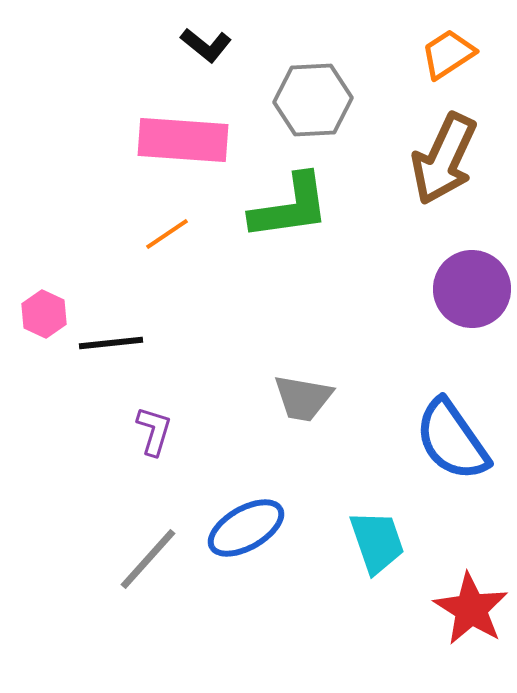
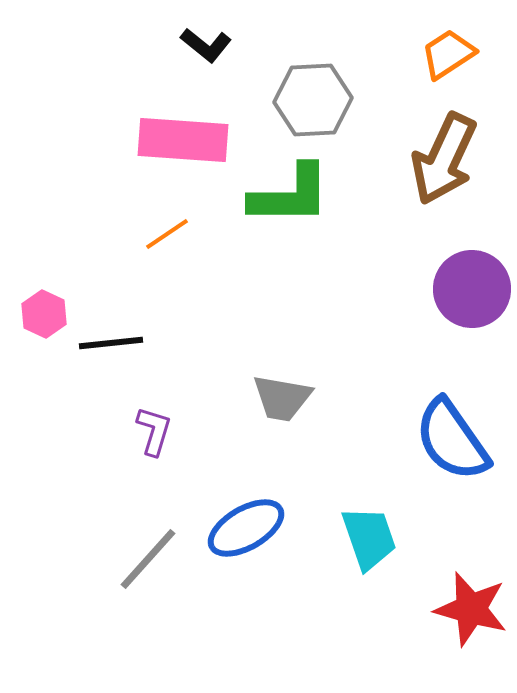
green L-shape: moved 12 px up; rotated 8 degrees clockwise
gray trapezoid: moved 21 px left
cyan trapezoid: moved 8 px left, 4 px up
red star: rotated 16 degrees counterclockwise
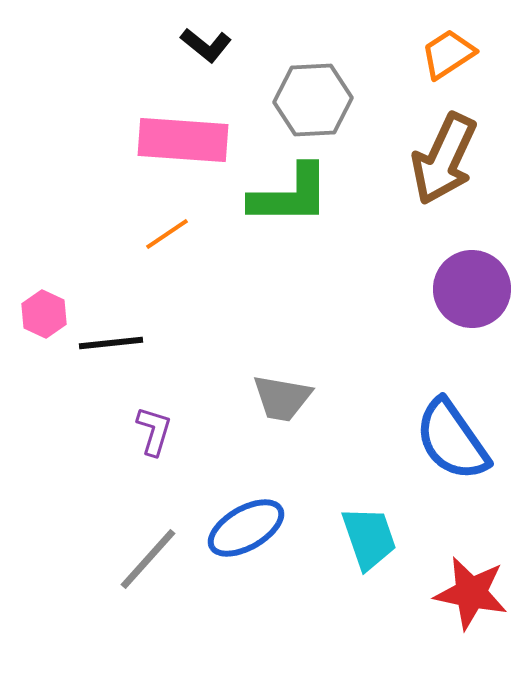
red star: moved 16 px up; rotated 4 degrees counterclockwise
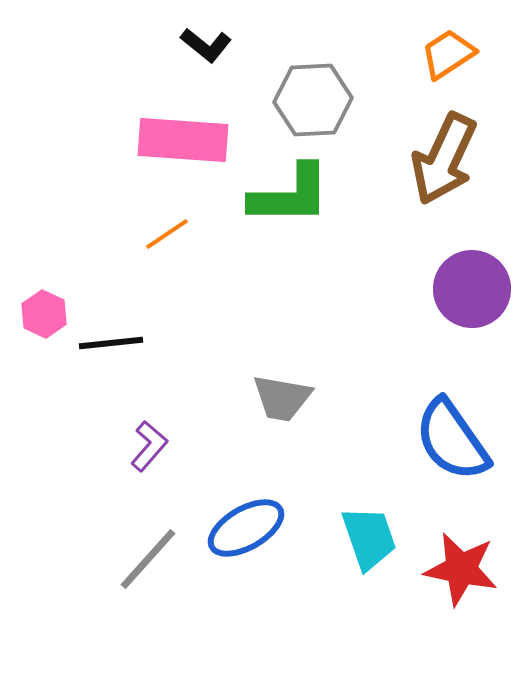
purple L-shape: moved 5 px left, 15 px down; rotated 24 degrees clockwise
red star: moved 10 px left, 24 px up
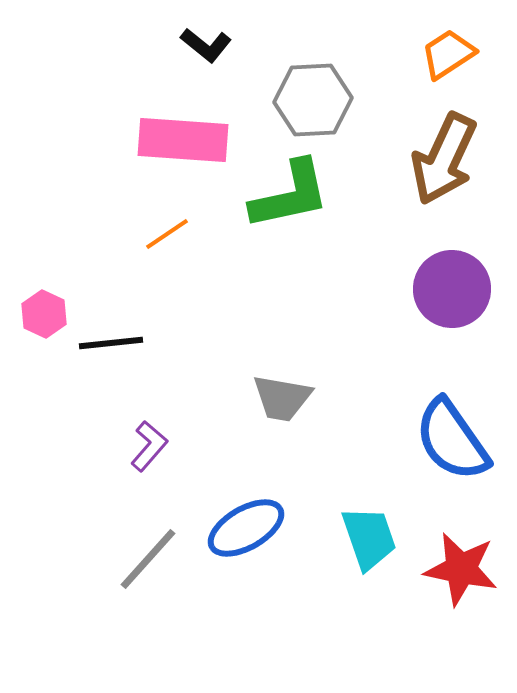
green L-shape: rotated 12 degrees counterclockwise
purple circle: moved 20 px left
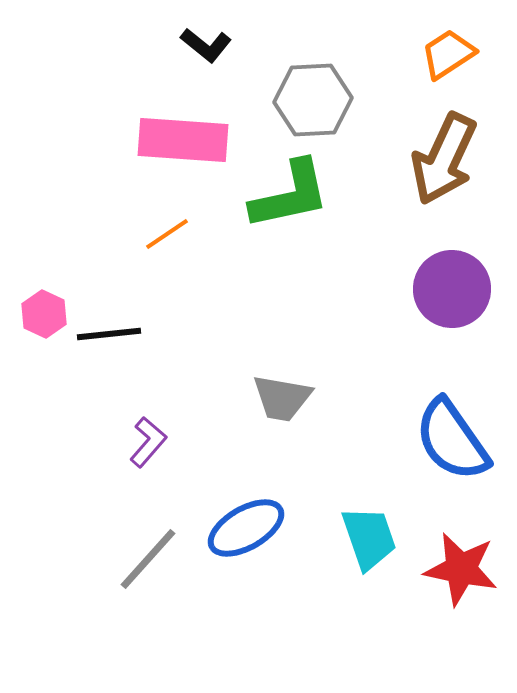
black line: moved 2 px left, 9 px up
purple L-shape: moved 1 px left, 4 px up
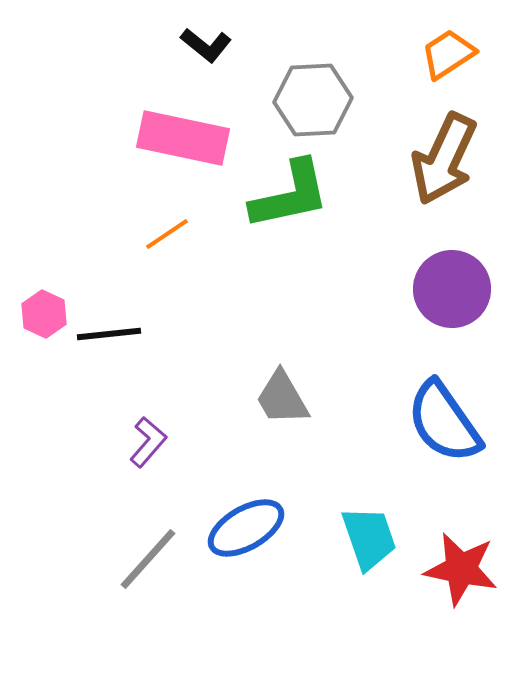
pink rectangle: moved 2 px up; rotated 8 degrees clockwise
gray trapezoid: rotated 50 degrees clockwise
blue semicircle: moved 8 px left, 18 px up
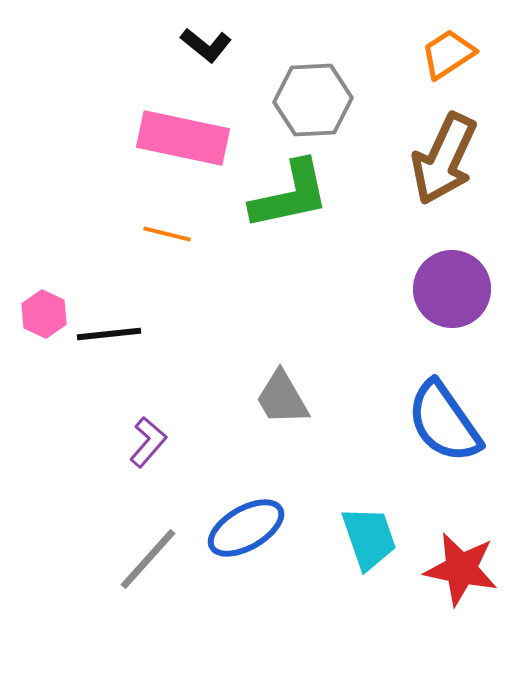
orange line: rotated 48 degrees clockwise
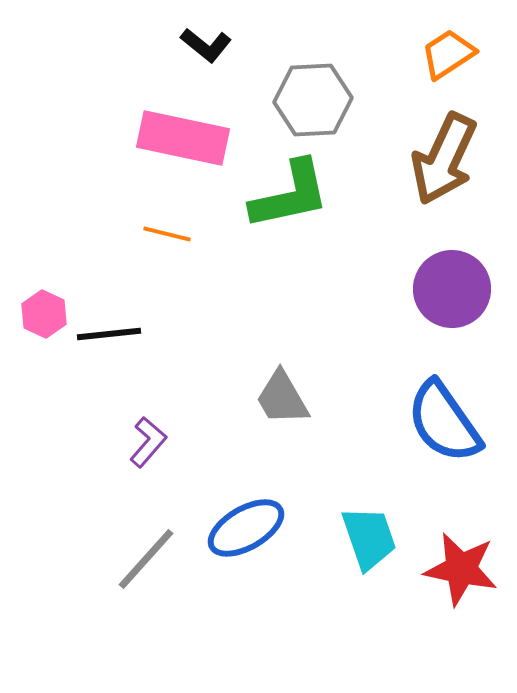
gray line: moved 2 px left
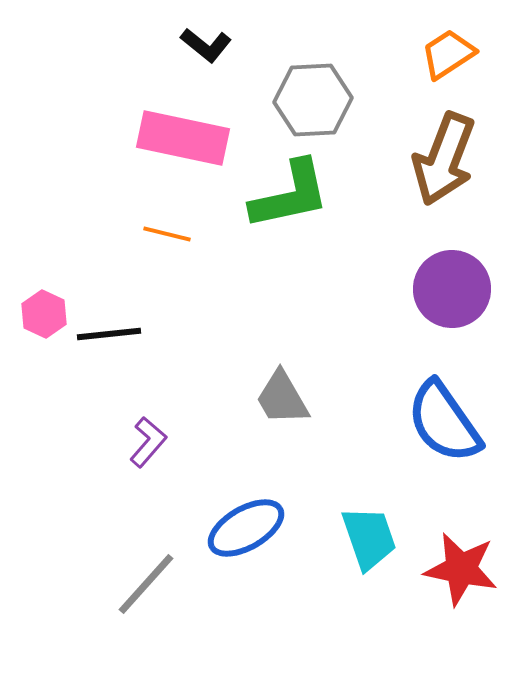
brown arrow: rotated 4 degrees counterclockwise
gray line: moved 25 px down
